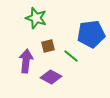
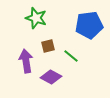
blue pentagon: moved 2 px left, 9 px up
purple arrow: rotated 15 degrees counterclockwise
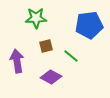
green star: rotated 20 degrees counterclockwise
brown square: moved 2 px left
purple arrow: moved 9 px left
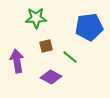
blue pentagon: moved 2 px down
green line: moved 1 px left, 1 px down
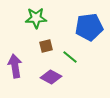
purple arrow: moved 2 px left, 5 px down
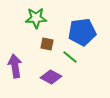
blue pentagon: moved 7 px left, 5 px down
brown square: moved 1 px right, 2 px up; rotated 24 degrees clockwise
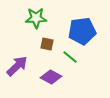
blue pentagon: moved 1 px up
purple arrow: moved 2 px right; rotated 55 degrees clockwise
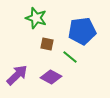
green star: rotated 20 degrees clockwise
purple arrow: moved 9 px down
